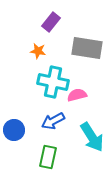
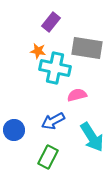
cyan cross: moved 2 px right, 14 px up
green rectangle: rotated 15 degrees clockwise
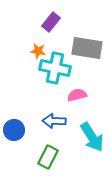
blue arrow: moved 1 px right; rotated 30 degrees clockwise
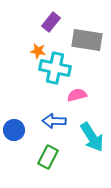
gray rectangle: moved 8 px up
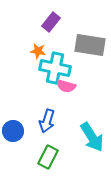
gray rectangle: moved 3 px right, 5 px down
pink semicircle: moved 11 px left, 9 px up; rotated 150 degrees counterclockwise
blue arrow: moved 7 px left; rotated 75 degrees counterclockwise
blue circle: moved 1 px left, 1 px down
